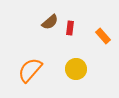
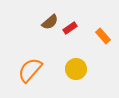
red rectangle: rotated 48 degrees clockwise
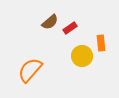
orange rectangle: moved 2 px left, 7 px down; rotated 35 degrees clockwise
yellow circle: moved 6 px right, 13 px up
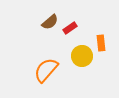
orange semicircle: moved 16 px right
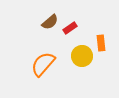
orange semicircle: moved 3 px left, 6 px up
